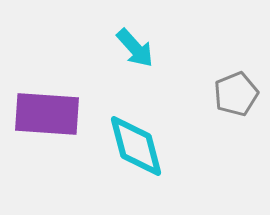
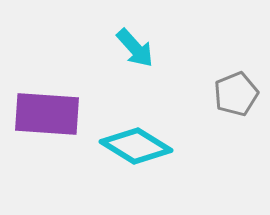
cyan diamond: rotated 44 degrees counterclockwise
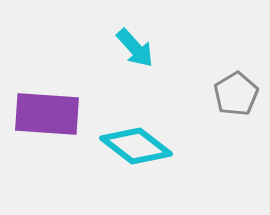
gray pentagon: rotated 9 degrees counterclockwise
cyan diamond: rotated 6 degrees clockwise
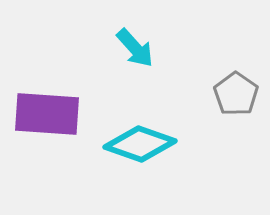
gray pentagon: rotated 6 degrees counterclockwise
cyan diamond: moved 4 px right, 2 px up; rotated 18 degrees counterclockwise
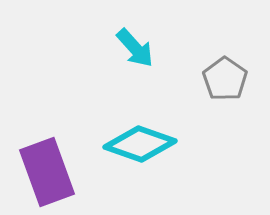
gray pentagon: moved 11 px left, 15 px up
purple rectangle: moved 58 px down; rotated 66 degrees clockwise
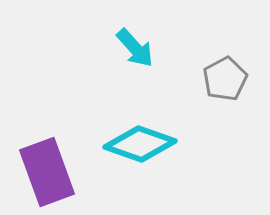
gray pentagon: rotated 9 degrees clockwise
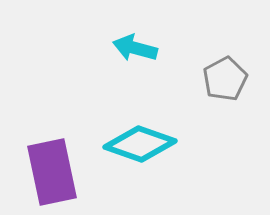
cyan arrow: rotated 147 degrees clockwise
purple rectangle: moved 5 px right; rotated 8 degrees clockwise
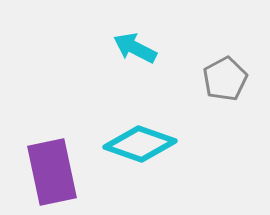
cyan arrow: rotated 12 degrees clockwise
